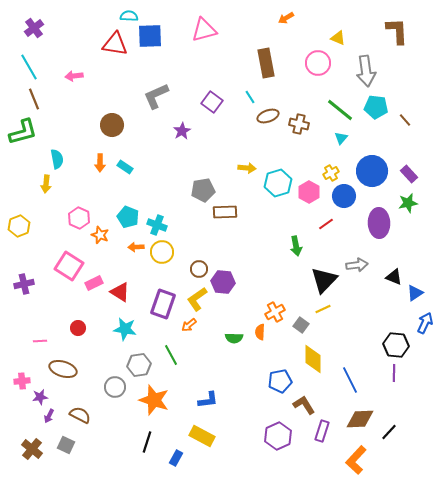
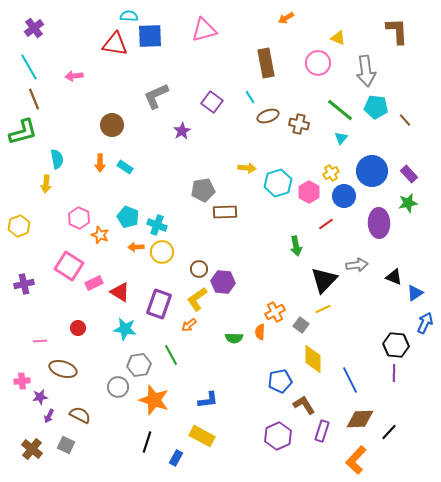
purple rectangle at (163, 304): moved 4 px left
gray circle at (115, 387): moved 3 px right
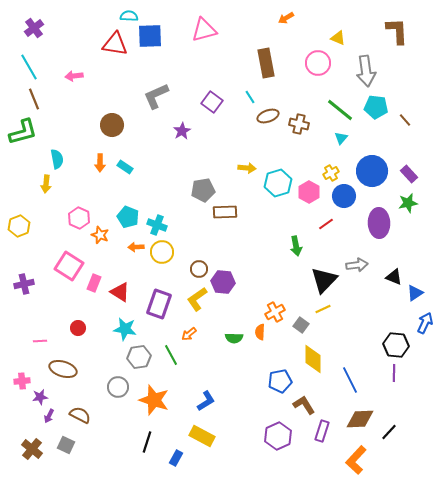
pink rectangle at (94, 283): rotated 42 degrees counterclockwise
orange arrow at (189, 325): moved 9 px down
gray hexagon at (139, 365): moved 8 px up
blue L-shape at (208, 400): moved 2 px left, 1 px down; rotated 25 degrees counterclockwise
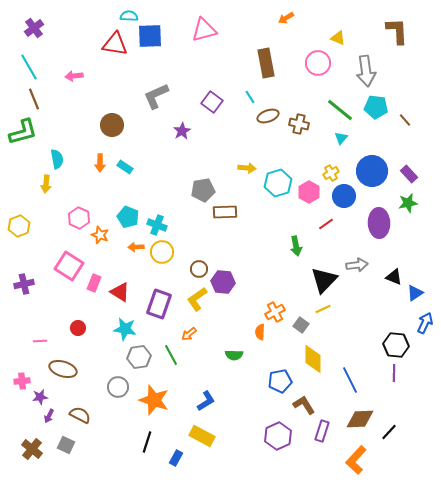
green semicircle at (234, 338): moved 17 px down
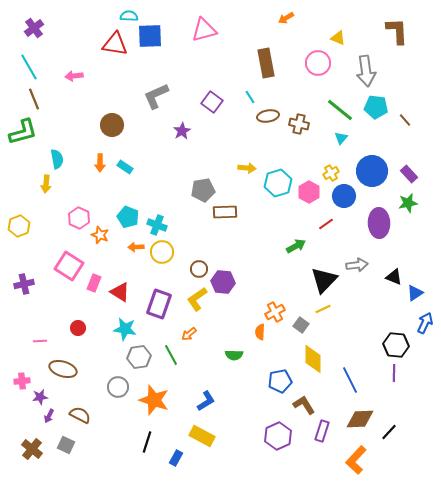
brown ellipse at (268, 116): rotated 10 degrees clockwise
green arrow at (296, 246): rotated 108 degrees counterclockwise
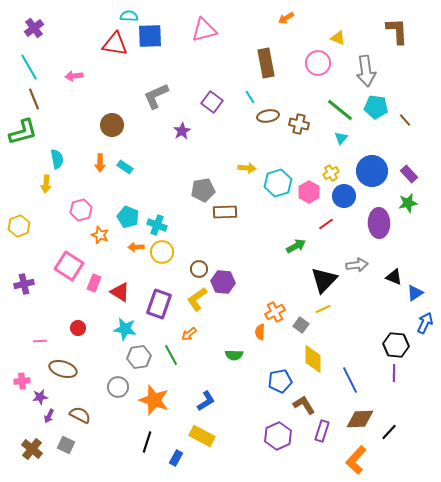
pink hexagon at (79, 218): moved 2 px right, 8 px up; rotated 20 degrees clockwise
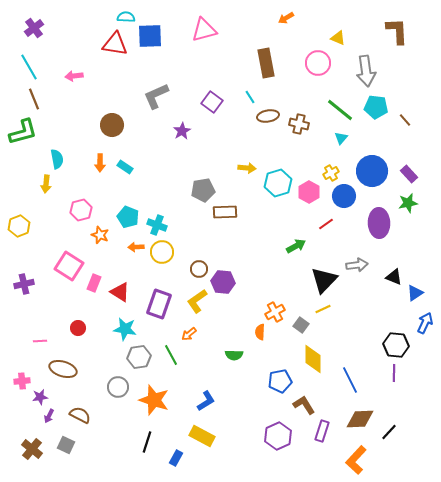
cyan semicircle at (129, 16): moved 3 px left, 1 px down
yellow L-shape at (197, 299): moved 2 px down
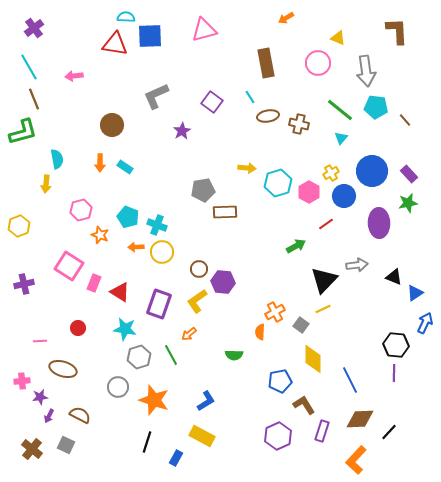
gray hexagon at (139, 357): rotated 10 degrees counterclockwise
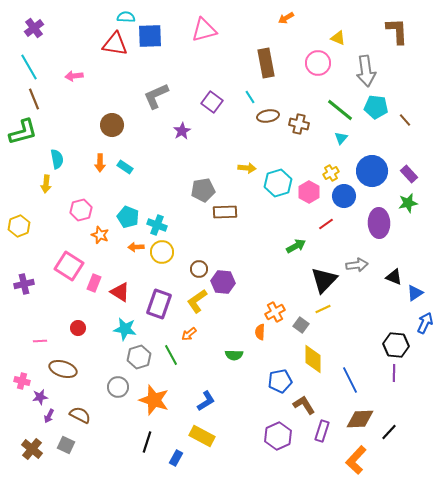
pink cross at (22, 381): rotated 21 degrees clockwise
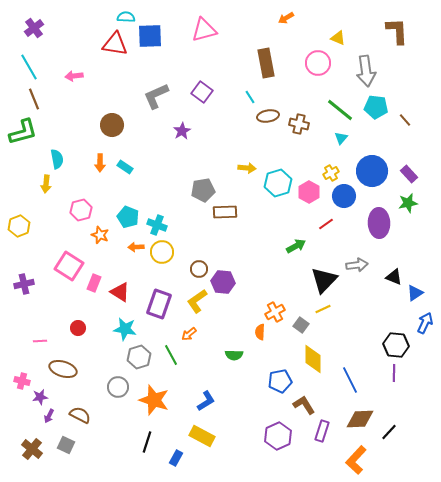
purple square at (212, 102): moved 10 px left, 10 px up
